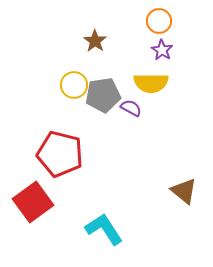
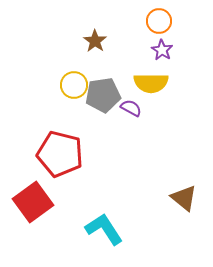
brown triangle: moved 7 px down
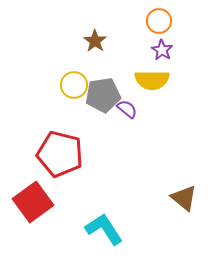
yellow semicircle: moved 1 px right, 3 px up
purple semicircle: moved 4 px left, 1 px down; rotated 10 degrees clockwise
